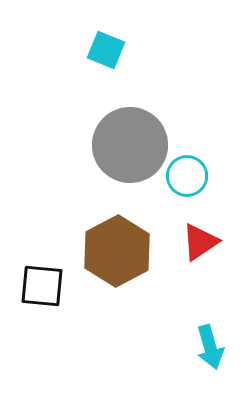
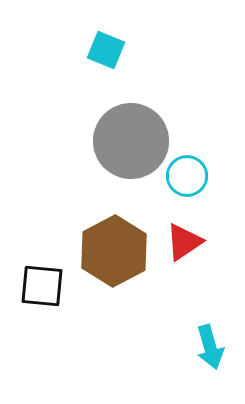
gray circle: moved 1 px right, 4 px up
red triangle: moved 16 px left
brown hexagon: moved 3 px left
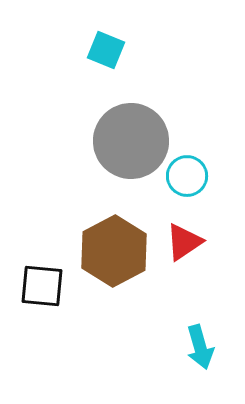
cyan arrow: moved 10 px left
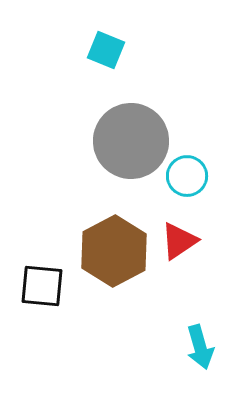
red triangle: moved 5 px left, 1 px up
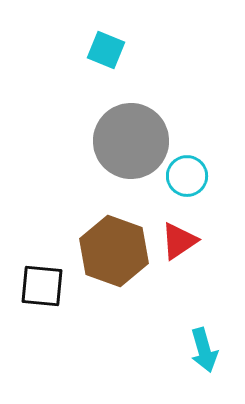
brown hexagon: rotated 12 degrees counterclockwise
cyan arrow: moved 4 px right, 3 px down
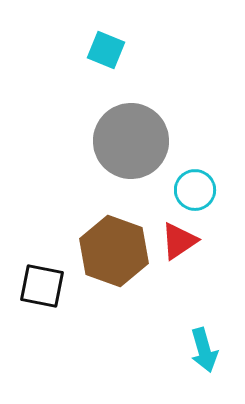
cyan circle: moved 8 px right, 14 px down
black square: rotated 6 degrees clockwise
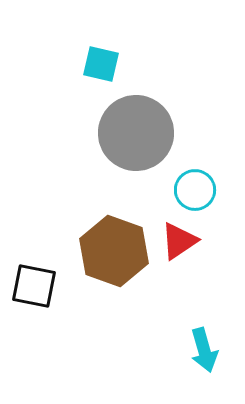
cyan square: moved 5 px left, 14 px down; rotated 9 degrees counterclockwise
gray circle: moved 5 px right, 8 px up
black square: moved 8 px left
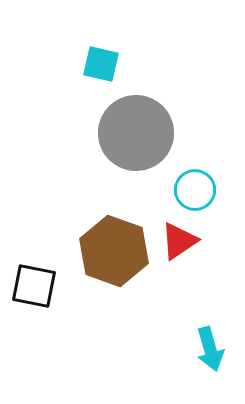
cyan arrow: moved 6 px right, 1 px up
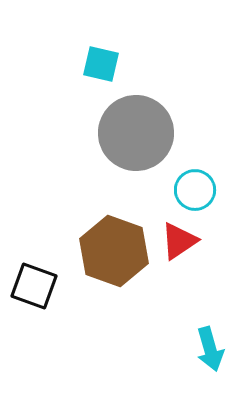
black square: rotated 9 degrees clockwise
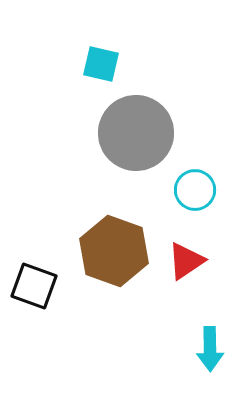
red triangle: moved 7 px right, 20 px down
cyan arrow: rotated 15 degrees clockwise
